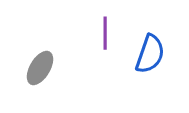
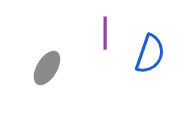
gray ellipse: moved 7 px right
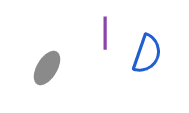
blue semicircle: moved 3 px left
